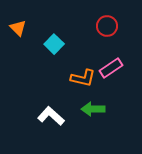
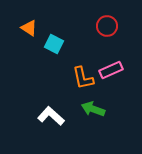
orange triangle: moved 11 px right; rotated 12 degrees counterclockwise
cyan square: rotated 18 degrees counterclockwise
pink rectangle: moved 2 px down; rotated 10 degrees clockwise
orange L-shape: rotated 65 degrees clockwise
green arrow: rotated 20 degrees clockwise
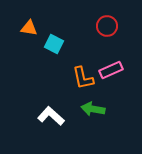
orange triangle: rotated 24 degrees counterclockwise
green arrow: rotated 10 degrees counterclockwise
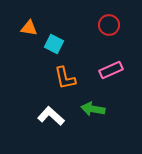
red circle: moved 2 px right, 1 px up
orange L-shape: moved 18 px left
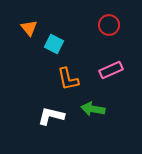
orange triangle: rotated 42 degrees clockwise
orange L-shape: moved 3 px right, 1 px down
white L-shape: rotated 28 degrees counterclockwise
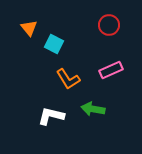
orange L-shape: rotated 20 degrees counterclockwise
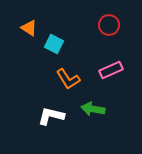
orange triangle: rotated 18 degrees counterclockwise
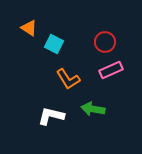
red circle: moved 4 px left, 17 px down
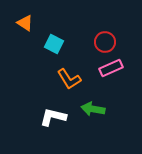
orange triangle: moved 4 px left, 5 px up
pink rectangle: moved 2 px up
orange L-shape: moved 1 px right
white L-shape: moved 2 px right, 1 px down
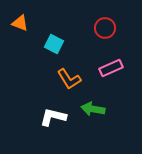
orange triangle: moved 5 px left; rotated 12 degrees counterclockwise
red circle: moved 14 px up
